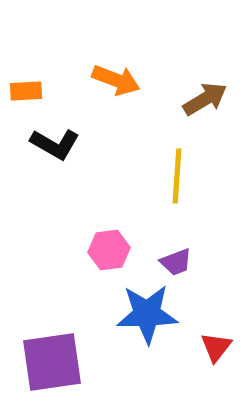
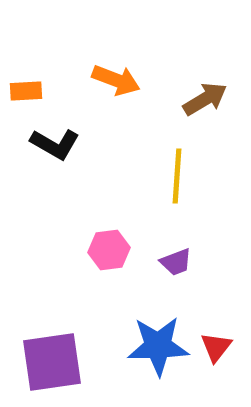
blue star: moved 11 px right, 32 px down
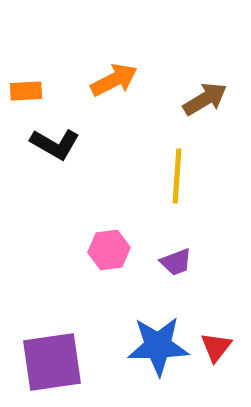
orange arrow: moved 2 px left; rotated 48 degrees counterclockwise
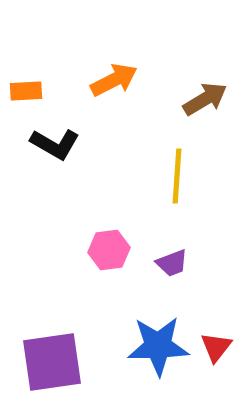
purple trapezoid: moved 4 px left, 1 px down
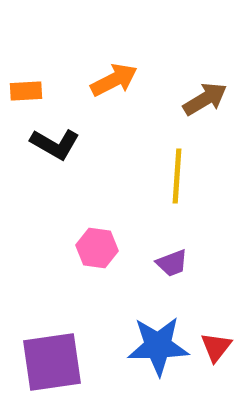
pink hexagon: moved 12 px left, 2 px up; rotated 15 degrees clockwise
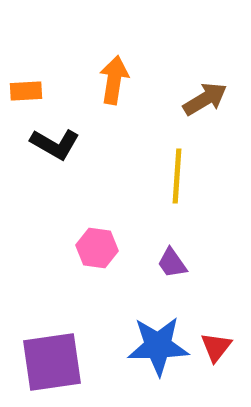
orange arrow: rotated 54 degrees counterclockwise
purple trapezoid: rotated 76 degrees clockwise
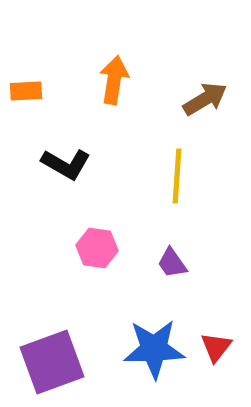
black L-shape: moved 11 px right, 20 px down
blue star: moved 4 px left, 3 px down
purple square: rotated 12 degrees counterclockwise
